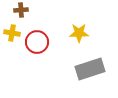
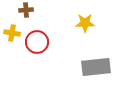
brown cross: moved 5 px right
yellow star: moved 6 px right, 10 px up
gray rectangle: moved 6 px right, 2 px up; rotated 12 degrees clockwise
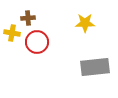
brown cross: moved 2 px right, 8 px down
gray rectangle: moved 1 px left
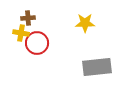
yellow cross: moved 9 px right
red circle: moved 1 px down
gray rectangle: moved 2 px right
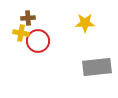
red circle: moved 1 px right, 2 px up
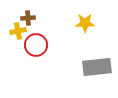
yellow cross: moved 3 px left, 2 px up; rotated 21 degrees counterclockwise
red circle: moved 2 px left, 4 px down
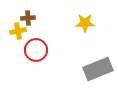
red circle: moved 5 px down
gray rectangle: moved 1 px right, 2 px down; rotated 16 degrees counterclockwise
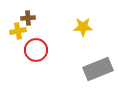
yellow star: moved 2 px left, 4 px down
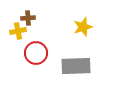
yellow star: rotated 18 degrees counterclockwise
red circle: moved 3 px down
gray rectangle: moved 22 px left, 3 px up; rotated 20 degrees clockwise
